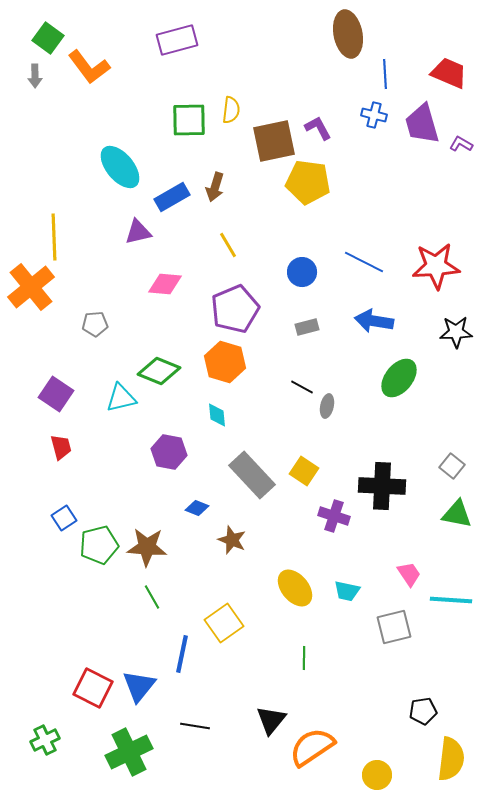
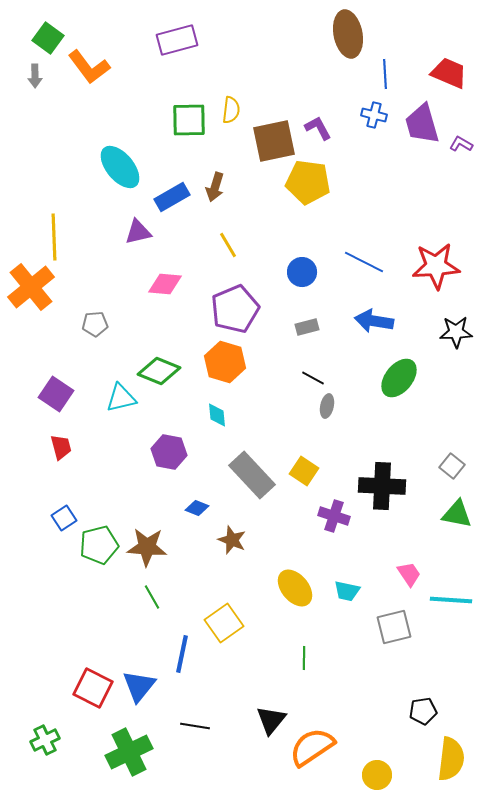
black line at (302, 387): moved 11 px right, 9 px up
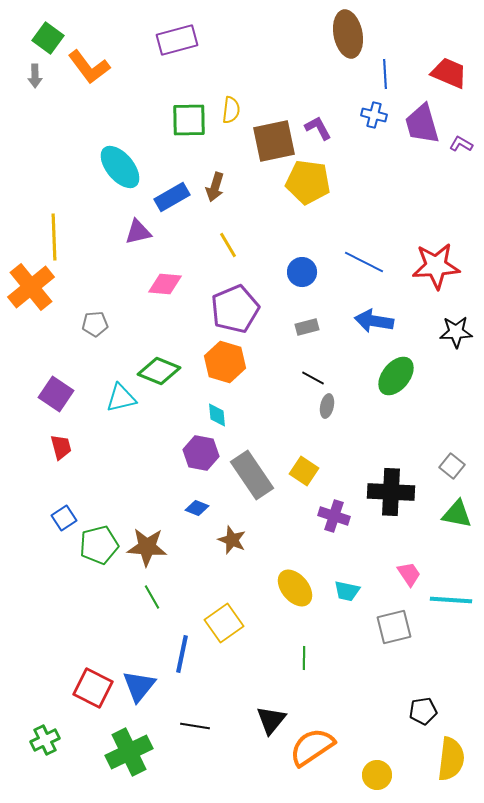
green ellipse at (399, 378): moved 3 px left, 2 px up
purple hexagon at (169, 452): moved 32 px right, 1 px down
gray rectangle at (252, 475): rotated 9 degrees clockwise
black cross at (382, 486): moved 9 px right, 6 px down
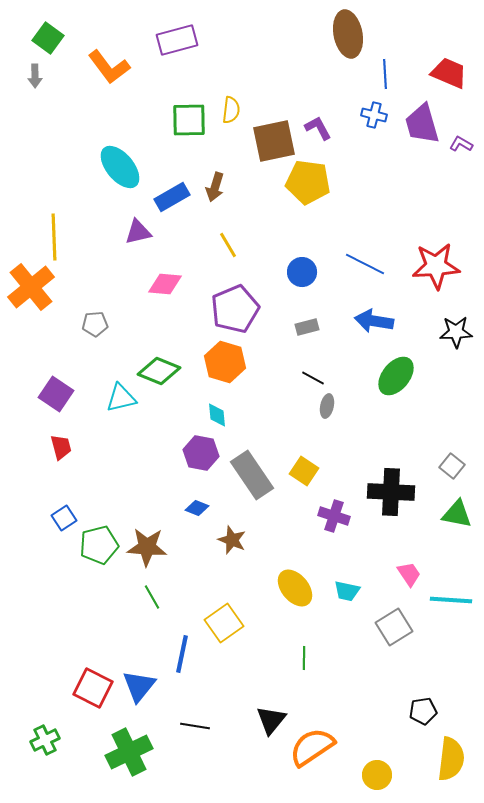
orange L-shape at (89, 67): moved 20 px right
blue line at (364, 262): moved 1 px right, 2 px down
gray square at (394, 627): rotated 18 degrees counterclockwise
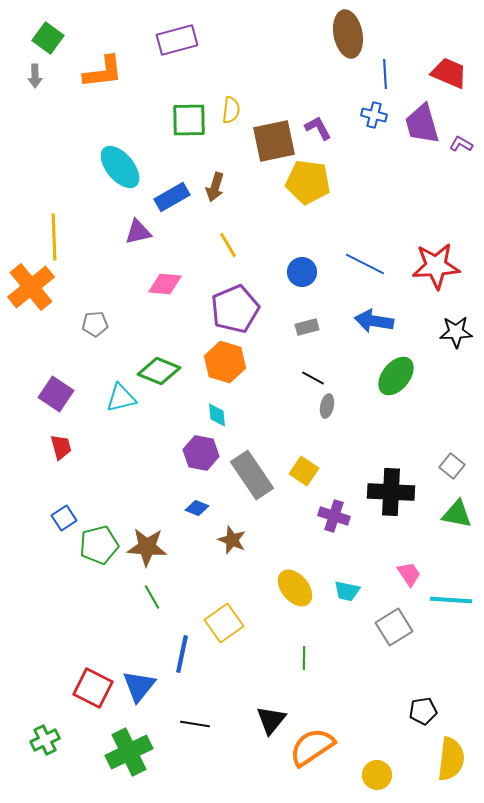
orange L-shape at (109, 67): moved 6 px left, 5 px down; rotated 60 degrees counterclockwise
black line at (195, 726): moved 2 px up
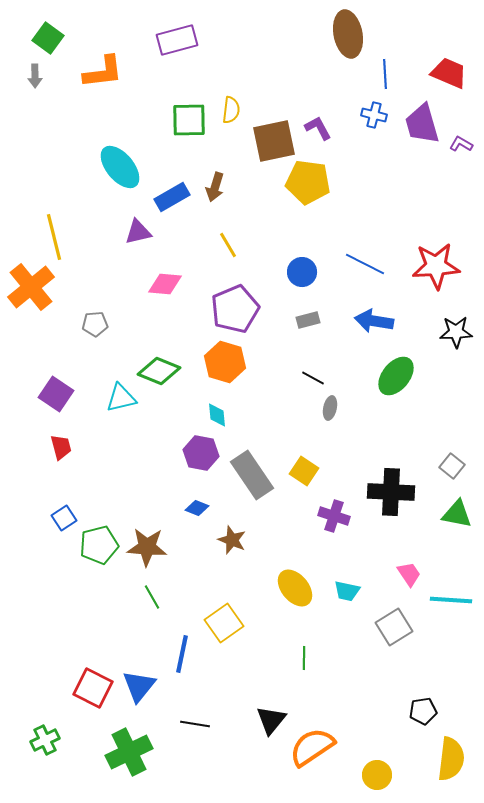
yellow line at (54, 237): rotated 12 degrees counterclockwise
gray rectangle at (307, 327): moved 1 px right, 7 px up
gray ellipse at (327, 406): moved 3 px right, 2 px down
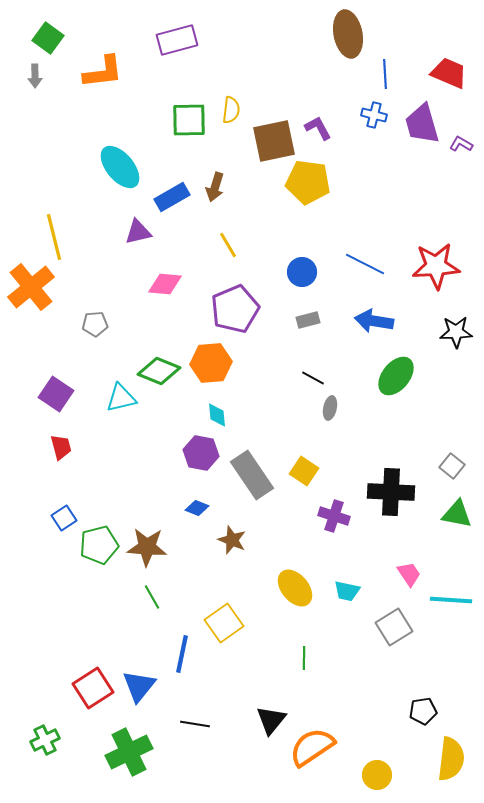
orange hexagon at (225, 362): moved 14 px left, 1 px down; rotated 21 degrees counterclockwise
red square at (93, 688): rotated 30 degrees clockwise
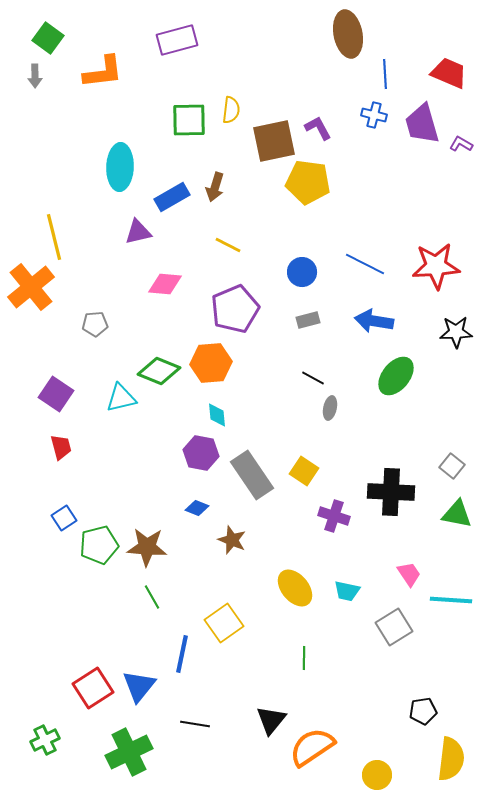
cyan ellipse at (120, 167): rotated 42 degrees clockwise
yellow line at (228, 245): rotated 32 degrees counterclockwise
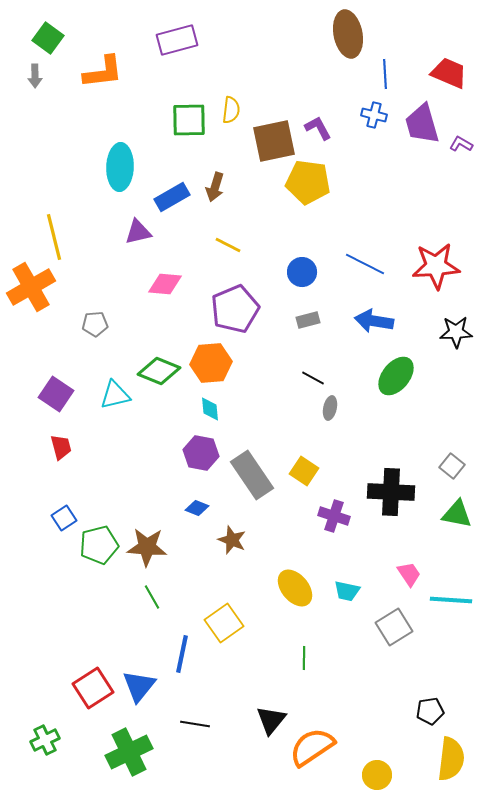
orange cross at (31, 287): rotated 9 degrees clockwise
cyan triangle at (121, 398): moved 6 px left, 3 px up
cyan diamond at (217, 415): moved 7 px left, 6 px up
black pentagon at (423, 711): moved 7 px right
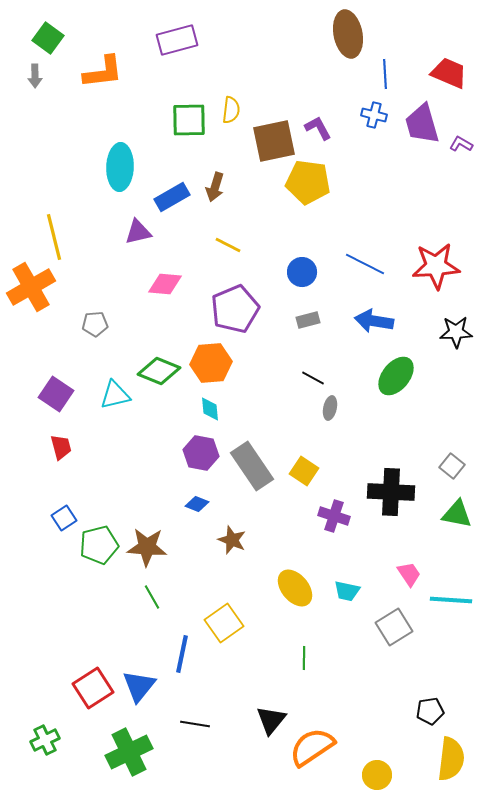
gray rectangle at (252, 475): moved 9 px up
blue diamond at (197, 508): moved 4 px up
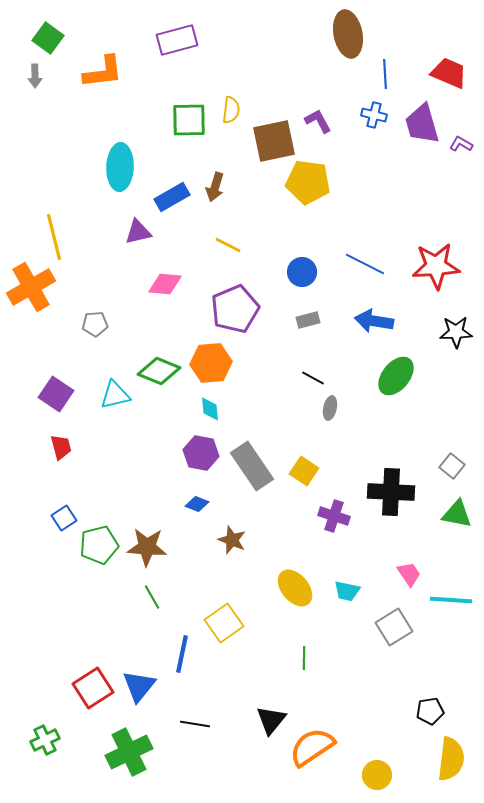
purple L-shape at (318, 128): moved 7 px up
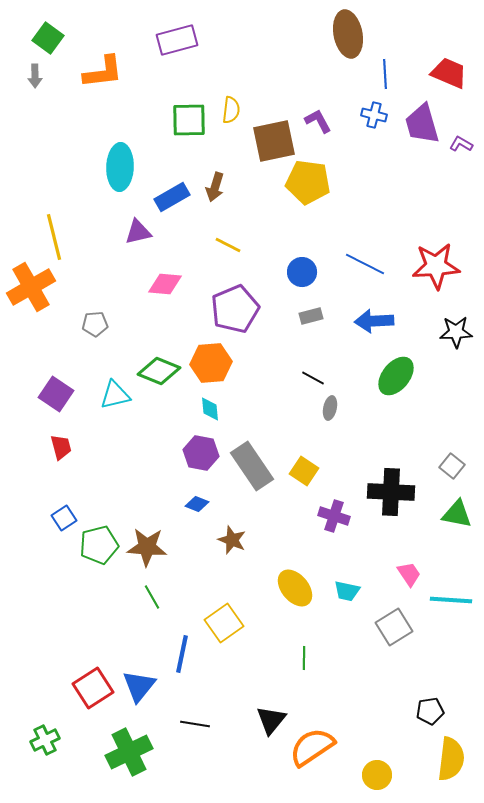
gray rectangle at (308, 320): moved 3 px right, 4 px up
blue arrow at (374, 321): rotated 12 degrees counterclockwise
